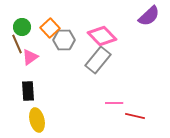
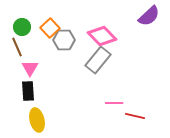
brown line: moved 3 px down
pink triangle: moved 11 px down; rotated 24 degrees counterclockwise
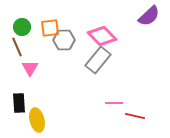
orange square: rotated 36 degrees clockwise
black rectangle: moved 9 px left, 12 px down
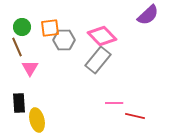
purple semicircle: moved 1 px left, 1 px up
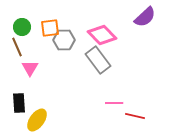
purple semicircle: moved 3 px left, 2 px down
pink diamond: moved 1 px up
gray rectangle: rotated 76 degrees counterclockwise
yellow ellipse: rotated 50 degrees clockwise
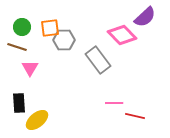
pink diamond: moved 20 px right
brown line: rotated 48 degrees counterclockwise
yellow ellipse: rotated 15 degrees clockwise
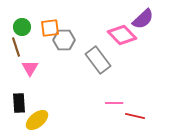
purple semicircle: moved 2 px left, 2 px down
brown line: moved 1 px left; rotated 54 degrees clockwise
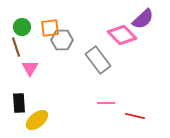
gray hexagon: moved 2 px left
pink line: moved 8 px left
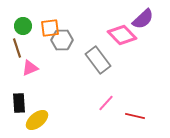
green circle: moved 1 px right, 1 px up
brown line: moved 1 px right, 1 px down
pink triangle: rotated 36 degrees clockwise
pink line: rotated 48 degrees counterclockwise
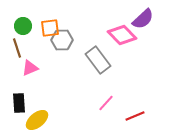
red line: rotated 36 degrees counterclockwise
